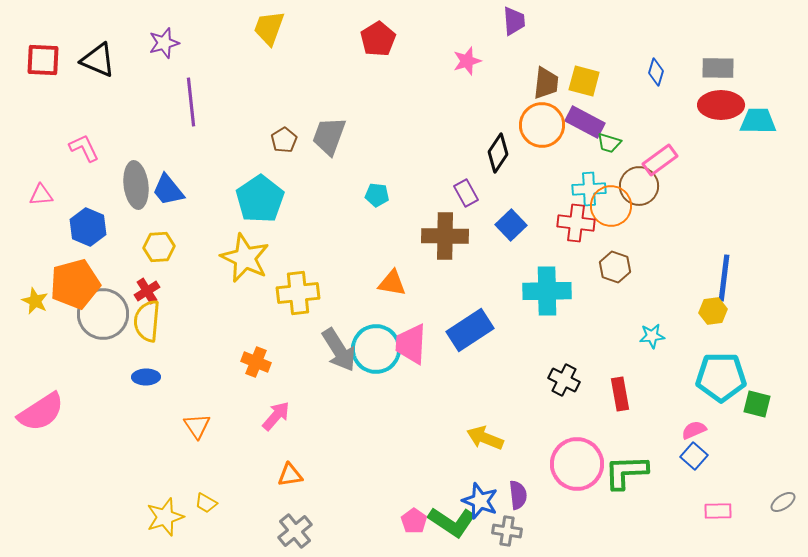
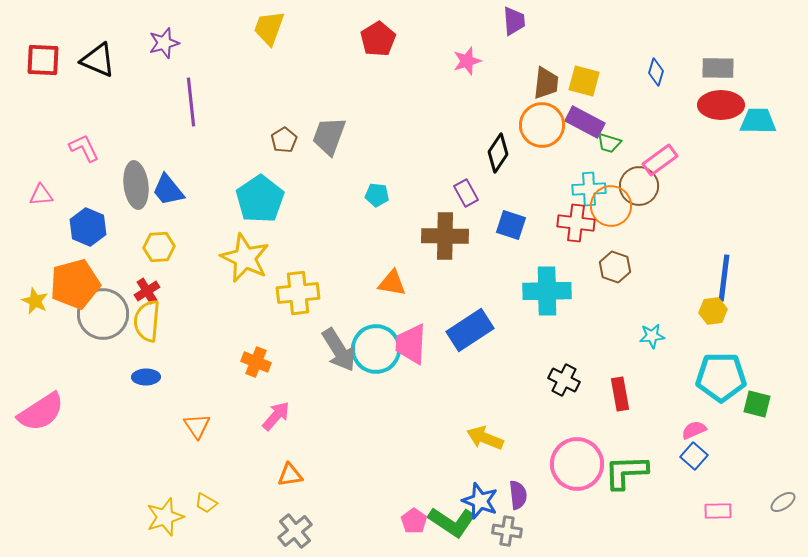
blue square at (511, 225): rotated 28 degrees counterclockwise
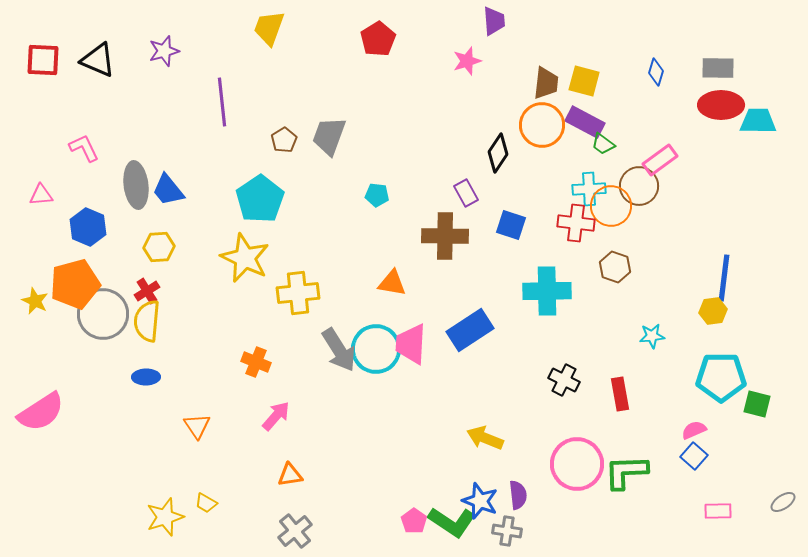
purple trapezoid at (514, 21): moved 20 px left
purple star at (164, 43): moved 8 px down
purple line at (191, 102): moved 31 px right
green trapezoid at (609, 143): moved 6 px left, 1 px down; rotated 20 degrees clockwise
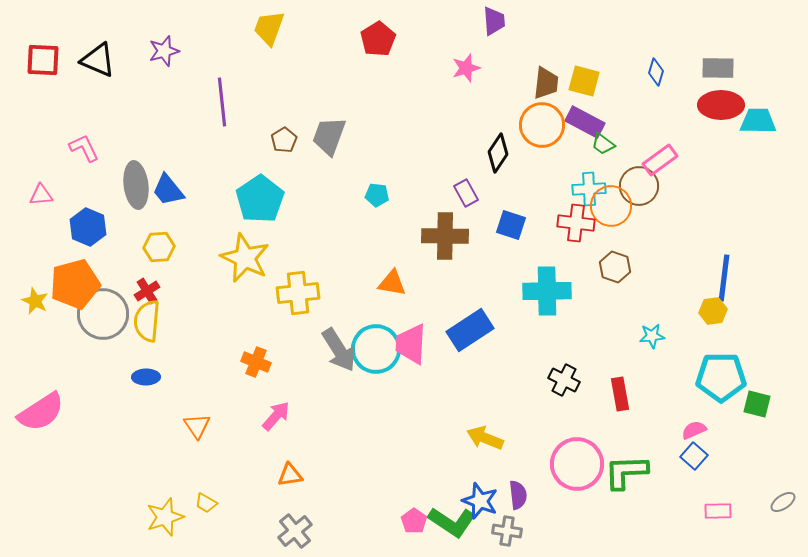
pink star at (467, 61): moved 1 px left, 7 px down
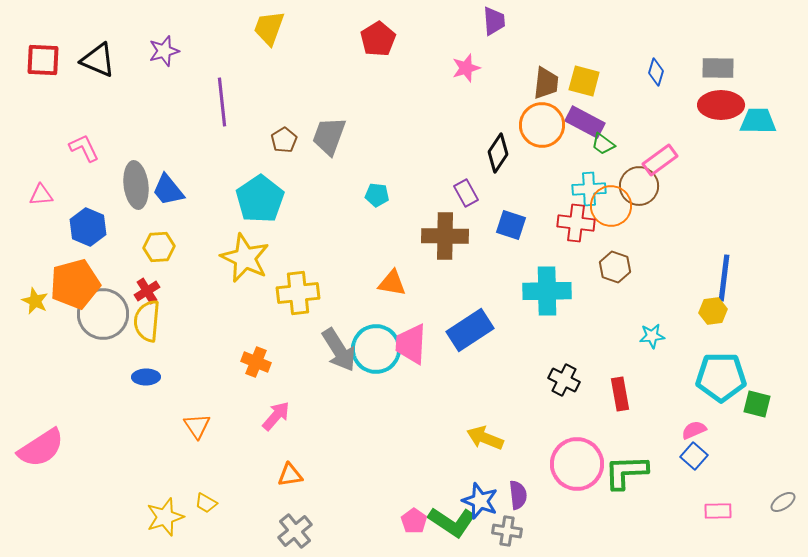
pink semicircle at (41, 412): moved 36 px down
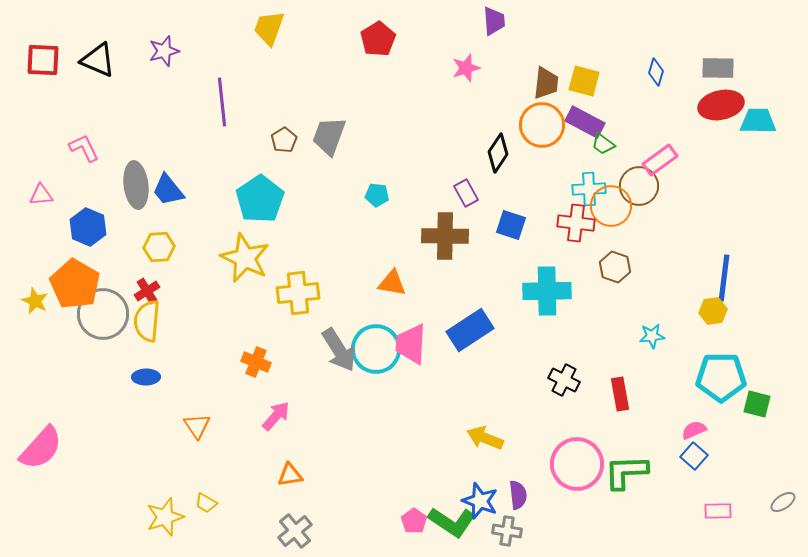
red ellipse at (721, 105): rotated 12 degrees counterclockwise
orange pentagon at (75, 284): rotated 27 degrees counterclockwise
pink semicircle at (41, 448): rotated 15 degrees counterclockwise
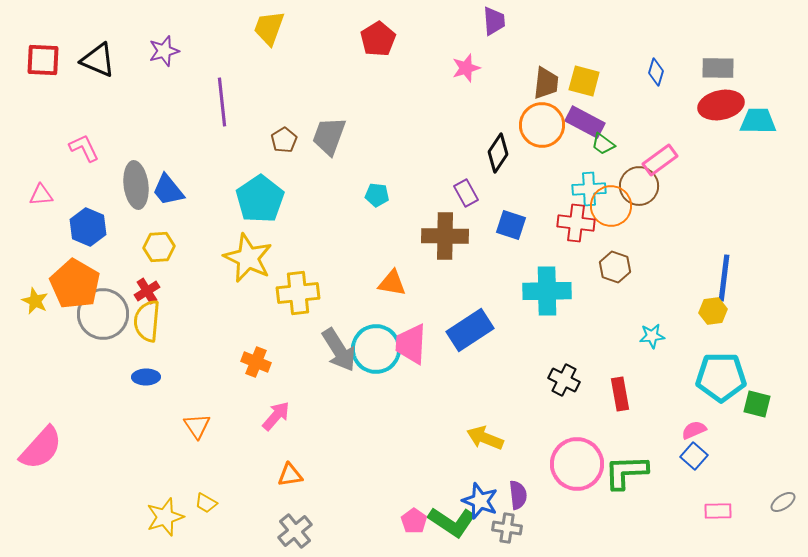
yellow star at (245, 258): moved 3 px right
gray cross at (507, 531): moved 3 px up
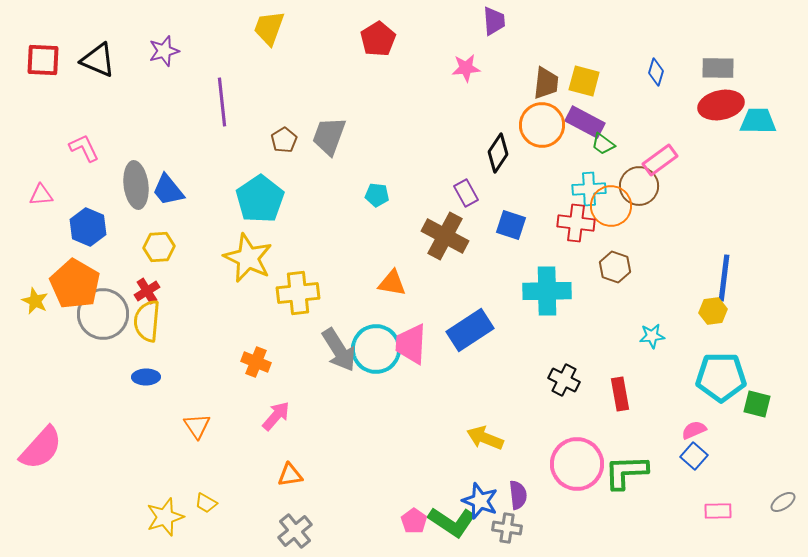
pink star at (466, 68): rotated 12 degrees clockwise
brown cross at (445, 236): rotated 27 degrees clockwise
